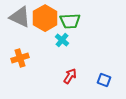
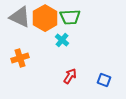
green trapezoid: moved 4 px up
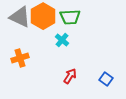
orange hexagon: moved 2 px left, 2 px up
blue square: moved 2 px right, 1 px up; rotated 16 degrees clockwise
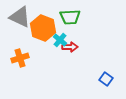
orange hexagon: moved 12 px down; rotated 10 degrees counterclockwise
cyan cross: moved 2 px left
red arrow: moved 29 px up; rotated 56 degrees clockwise
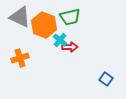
green trapezoid: rotated 10 degrees counterclockwise
orange hexagon: moved 1 px right, 3 px up
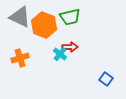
cyan cross: moved 14 px down
